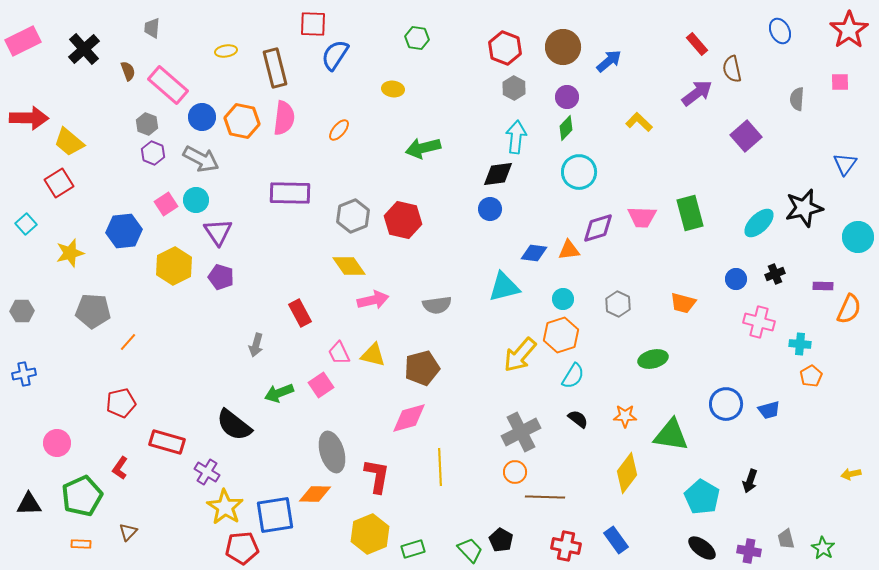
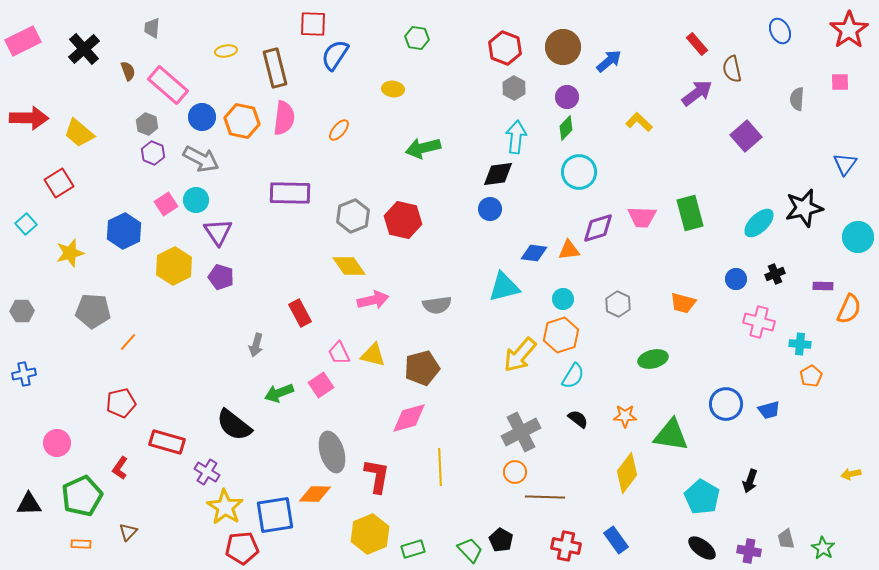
yellow trapezoid at (69, 142): moved 10 px right, 9 px up
blue hexagon at (124, 231): rotated 20 degrees counterclockwise
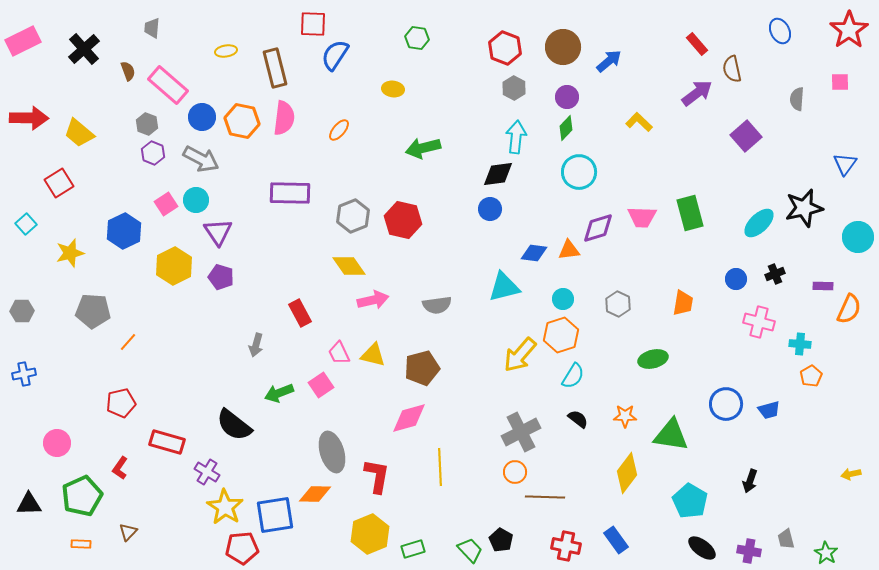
orange trapezoid at (683, 303): rotated 96 degrees counterclockwise
cyan pentagon at (702, 497): moved 12 px left, 4 px down
green star at (823, 548): moved 3 px right, 5 px down
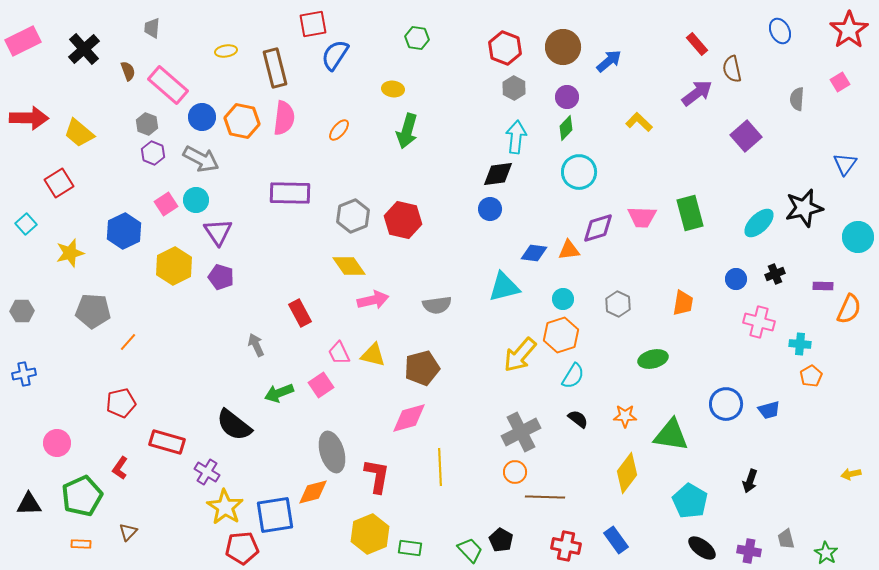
red square at (313, 24): rotated 12 degrees counterclockwise
pink square at (840, 82): rotated 30 degrees counterclockwise
green arrow at (423, 148): moved 16 px left, 17 px up; rotated 60 degrees counterclockwise
gray arrow at (256, 345): rotated 140 degrees clockwise
orange diamond at (315, 494): moved 2 px left, 2 px up; rotated 16 degrees counterclockwise
green rectangle at (413, 549): moved 3 px left, 1 px up; rotated 25 degrees clockwise
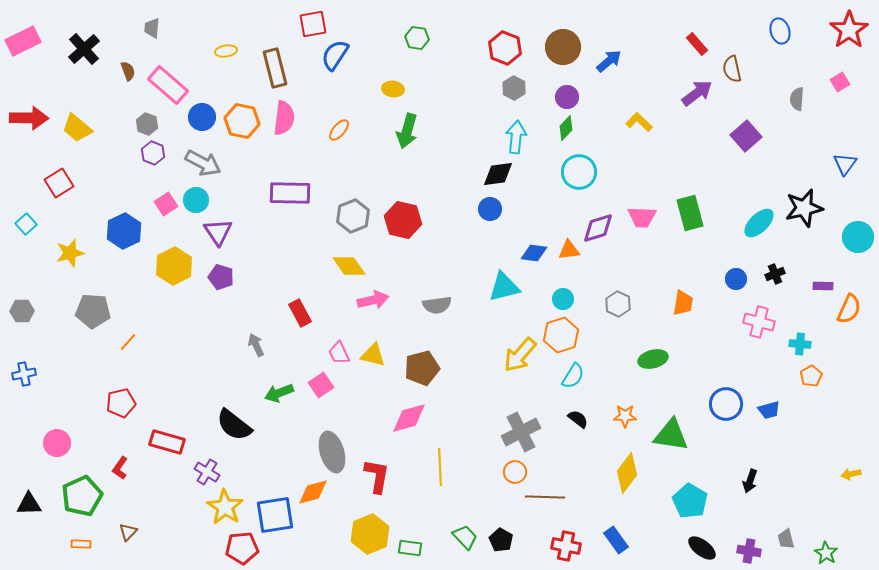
blue ellipse at (780, 31): rotated 10 degrees clockwise
yellow trapezoid at (79, 133): moved 2 px left, 5 px up
gray arrow at (201, 159): moved 2 px right, 4 px down
green trapezoid at (470, 550): moved 5 px left, 13 px up
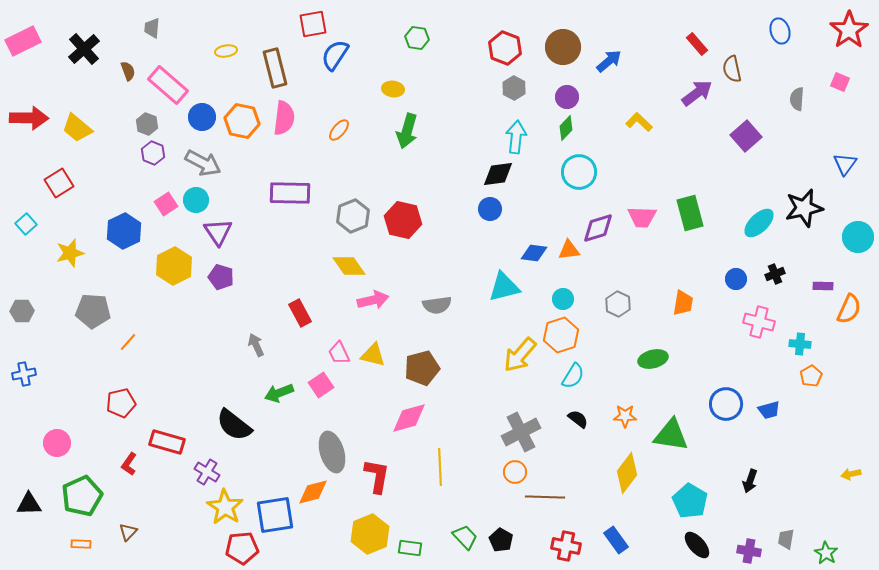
pink square at (840, 82): rotated 36 degrees counterclockwise
red L-shape at (120, 468): moved 9 px right, 4 px up
gray trapezoid at (786, 539): rotated 25 degrees clockwise
black ellipse at (702, 548): moved 5 px left, 3 px up; rotated 12 degrees clockwise
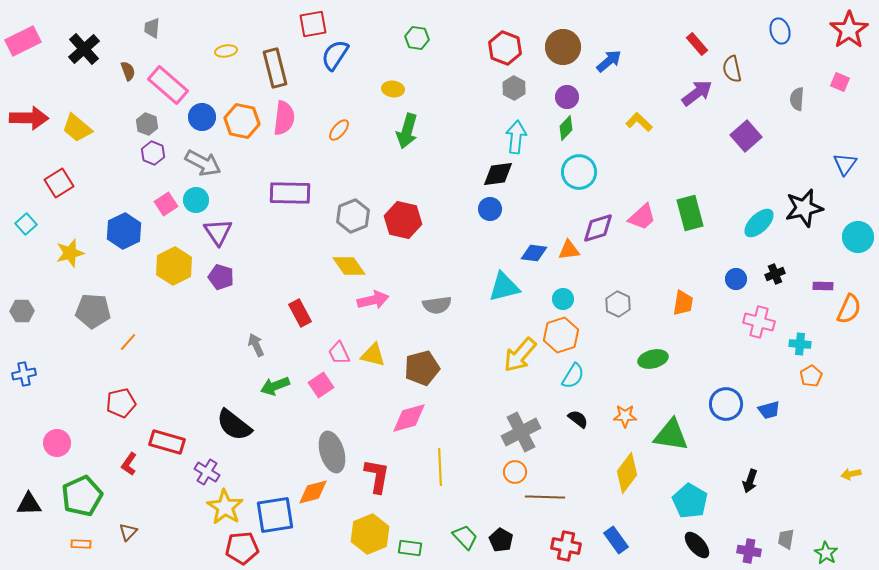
pink trapezoid at (642, 217): rotated 44 degrees counterclockwise
green arrow at (279, 393): moved 4 px left, 7 px up
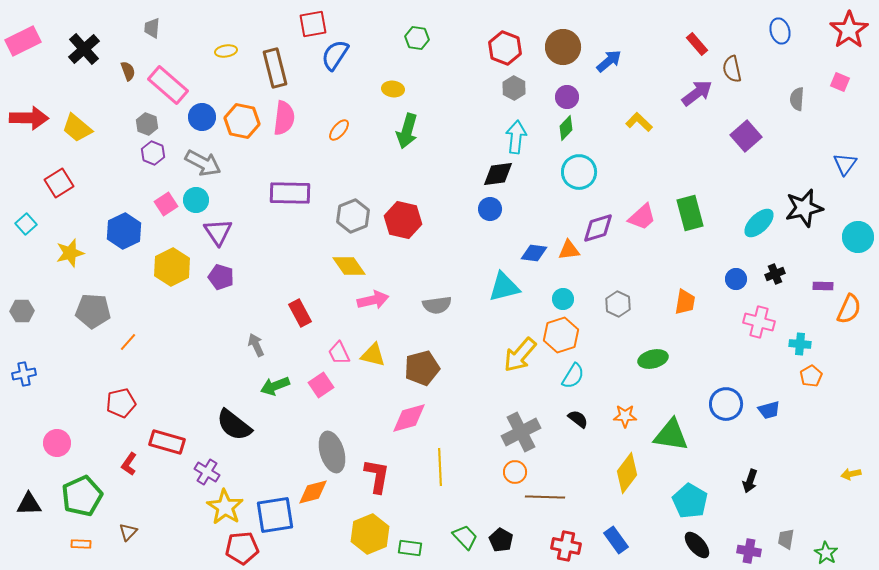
yellow hexagon at (174, 266): moved 2 px left, 1 px down
orange trapezoid at (683, 303): moved 2 px right, 1 px up
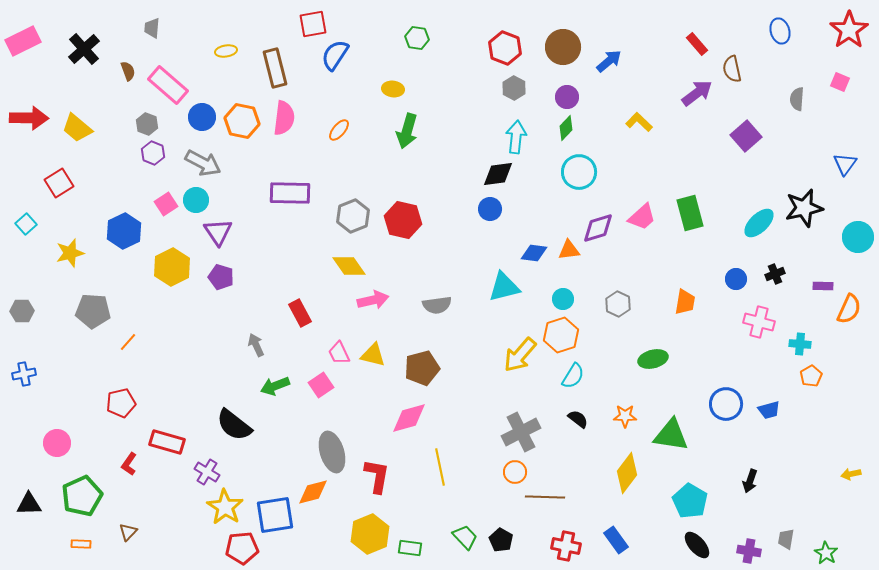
yellow line at (440, 467): rotated 9 degrees counterclockwise
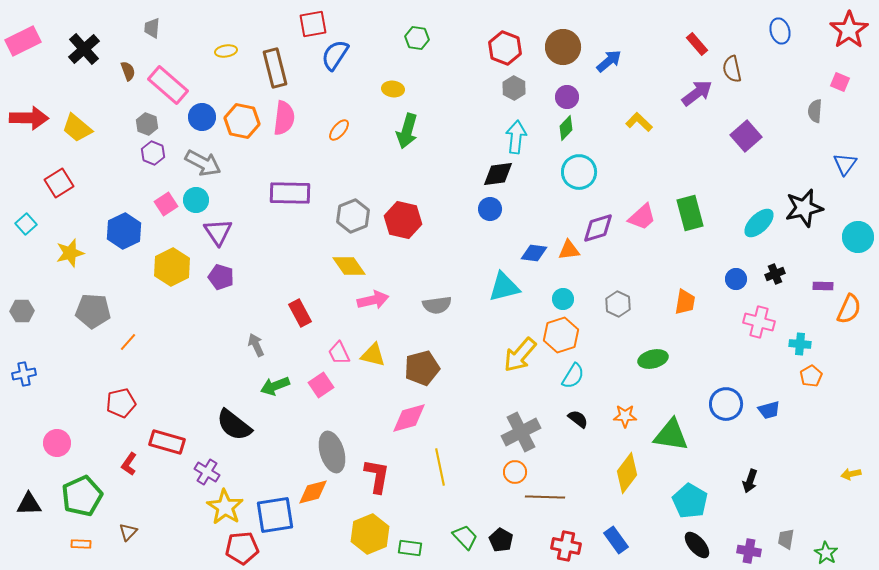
gray semicircle at (797, 99): moved 18 px right, 12 px down
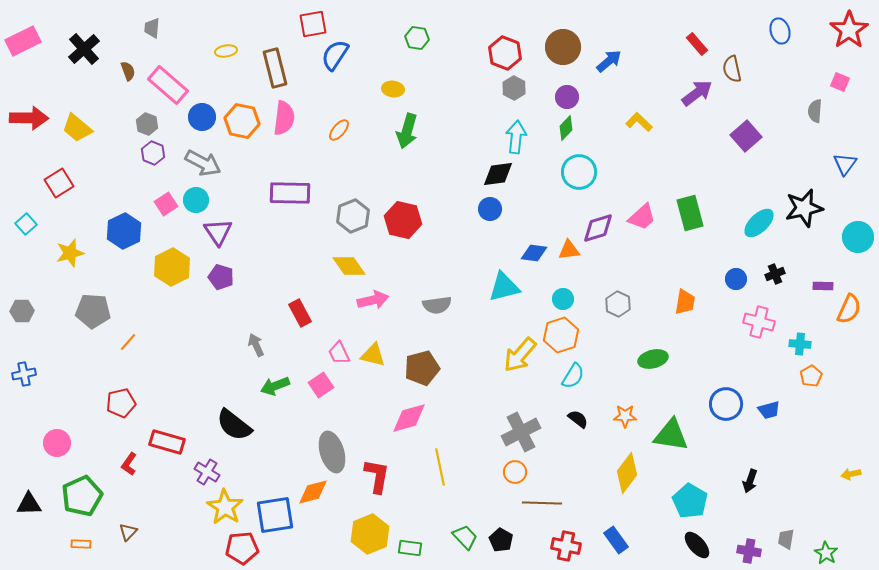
red hexagon at (505, 48): moved 5 px down
brown line at (545, 497): moved 3 px left, 6 px down
